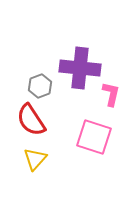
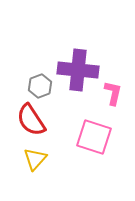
purple cross: moved 2 px left, 2 px down
pink L-shape: moved 2 px right, 1 px up
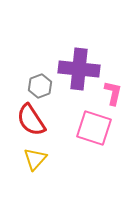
purple cross: moved 1 px right, 1 px up
pink square: moved 9 px up
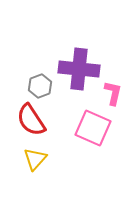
pink square: moved 1 px left; rotated 6 degrees clockwise
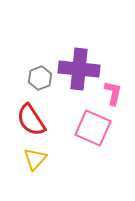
gray hexagon: moved 8 px up
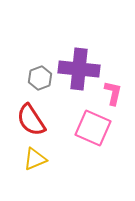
yellow triangle: rotated 25 degrees clockwise
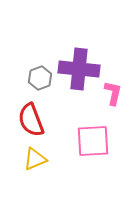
red semicircle: rotated 12 degrees clockwise
pink square: moved 13 px down; rotated 27 degrees counterclockwise
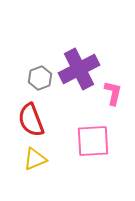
purple cross: rotated 33 degrees counterclockwise
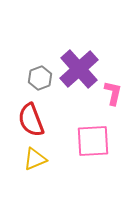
purple cross: rotated 15 degrees counterclockwise
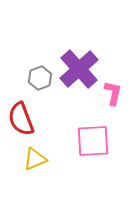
red semicircle: moved 10 px left, 1 px up
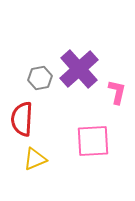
gray hexagon: rotated 10 degrees clockwise
pink L-shape: moved 4 px right, 1 px up
red semicircle: moved 1 px right; rotated 24 degrees clockwise
